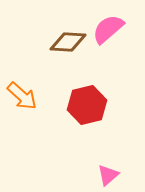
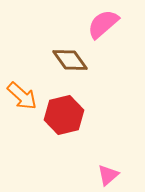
pink semicircle: moved 5 px left, 5 px up
brown diamond: moved 2 px right, 18 px down; rotated 51 degrees clockwise
red hexagon: moved 23 px left, 10 px down
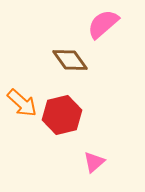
orange arrow: moved 7 px down
red hexagon: moved 2 px left
pink triangle: moved 14 px left, 13 px up
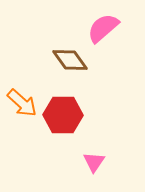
pink semicircle: moved 4 px down
red hexagon: moved 1 px right; rotated 15 degrees clockwise
pink triangle: rotated 15 degrees counterclockwise
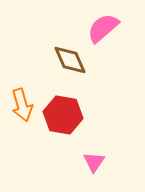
brown diamond: rotated 12 degrees clockwise
orange arrow: moved 2 px down; rotated 32 degrees clockwise
red hexagon: rotated 9 degrees clockwise
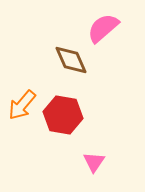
brown diamond: moved 1 px right
orange arrow: rotated 56 degrees clockwise
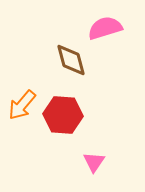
pink semicircle: moved 2 px right; rotated 24 degrees clockwise
brown diamond: rotated 9 degrees clockwise
red hexagon: rotated 6 degrees counterclockwise
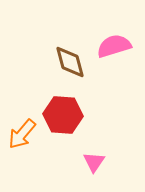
pink semicircle: moved 9 px right, 18 px down
brown diamond: moved 1 px left, 2 px down
orange arrow: moved 29 px down
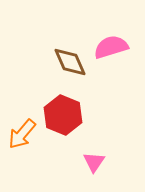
pink semicircle: moved 3 px left, 1 px down
brown diamond: rotated 9 degrees counterclockwise
red hexagon: rotated 18 degrees clockwise
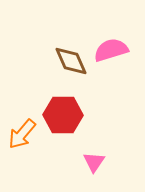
pink semicircle: moved 3 px down
brown diamond: moved 1 px right, 1 px up
red hexagon: rotated 21 degrees counterclockwise
